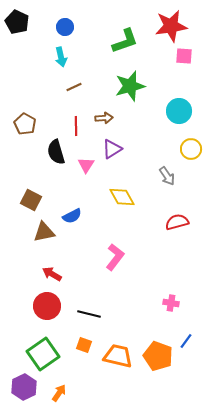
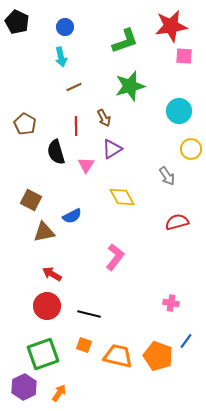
brown arrow: rotated 66 degrees clockwise
green square: rotated 16 degrees clockwise
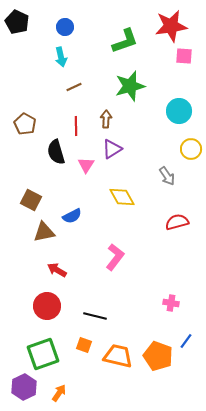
brown arrow: moved 2 px right, 1 px down; rotated 150 degrees counterclockwise
red arrow: moved 5 px right, 4 px up
black line: moved 6 px right, 2 px down
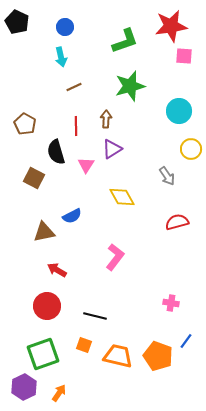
brown square: moved 3 px right, 22 px up
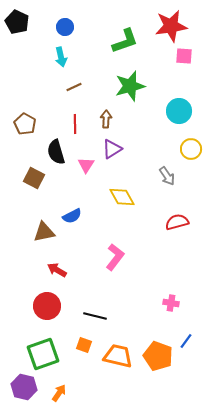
red line: moved 1 px left, 2 px up
purple hexagon: rotated 20 degrees counterclockwise
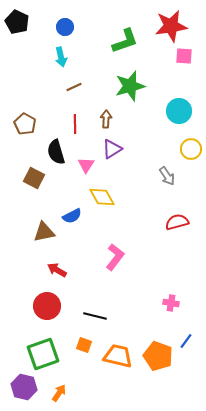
yellow diamond: moved 20 px left
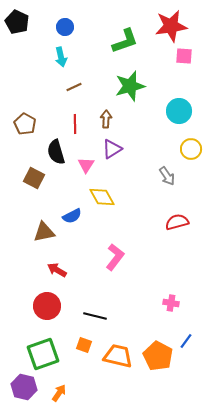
orange pentagon: rotated 8 degrees clockwise
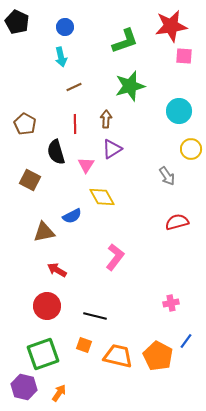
brown square: moved 4 px left, 2 px down
pink cross: rotated 21 degrees counterclockwise
